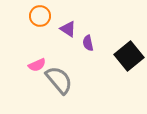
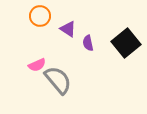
black square: moved 3 px left, 13 px up
gray semicircle: moved 1 px left
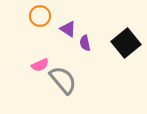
purple semicircle: moved 3 px left
pink semicircle: moved 3 px right
gray semicircle: moved 5 px right
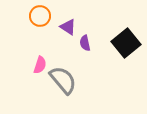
purple triangle: moved 2 px up
pink semicircle: rotated 48 degrees counterclockwise
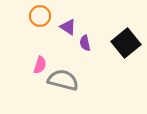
gray semicircle: rotated 36 degrees counterclockwise
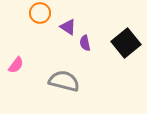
orange circle: moved 3 px up
pink semicircle: moved 24 px left; rotated 18 degrees clockwise
gray semicircle: moved 1 px right, 1 px down
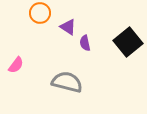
black square: moved 2 px right, 1 px up
gray semicircle: moved 3 px right, 1 px down
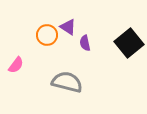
orange circle: moved 7 px right, 22 px down
black square: moved 1 px right, 1 px down
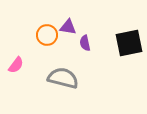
purple triangle: rotated 24 degrees counterclockwise
black square: rotated 28 degrees clockwise
gray semicircle: moved 4 px left, 4 px up
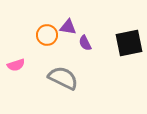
purple semicircle: rotated 14 degrees counterclockwise
pink semicircle: rotated 36 degrees clockwise
gray semicircle: rotated 12 degrees clockwise
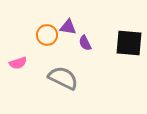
black square: rotated 16 degrees clockwise
pink semicircle: moved 2 px right, 2 px up
